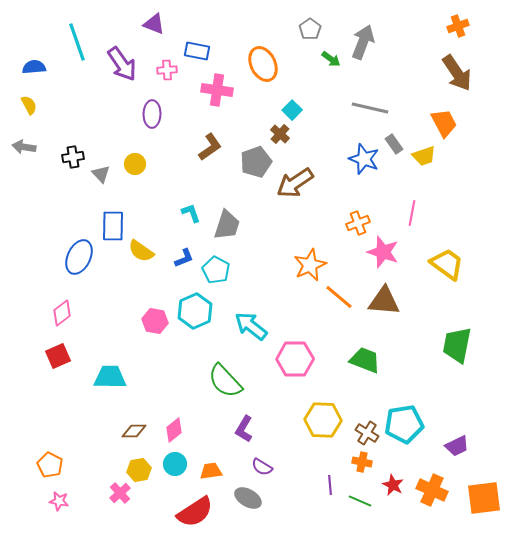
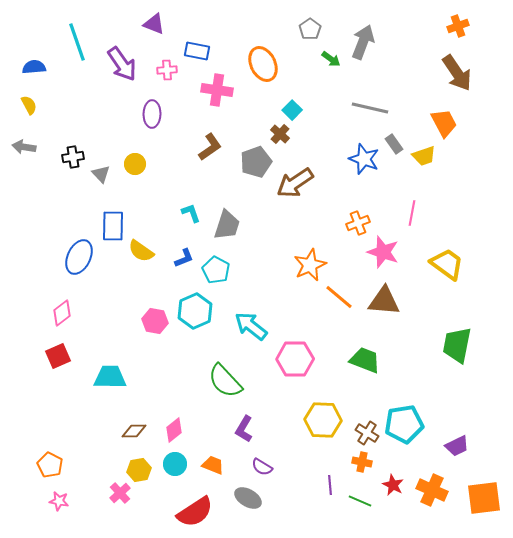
orange trapezoid at (211, 471): moved 2 px right, 6 px up; rotated 30 degrees clockwise
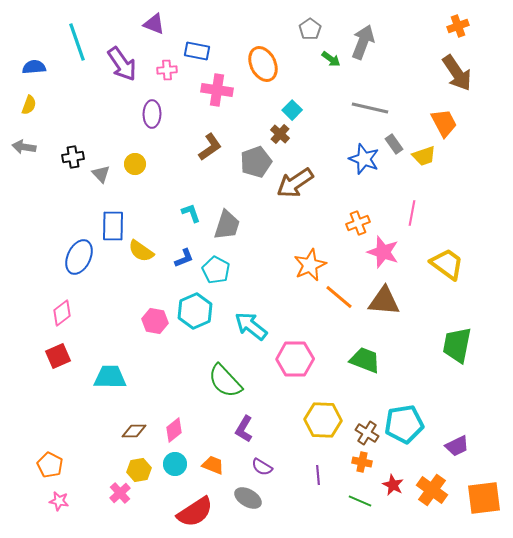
yellow semicircle at (29, 105): rotated 48 degrees clockwise
purple line at (330, 485): moved 12 px left, 10 px up
orange cross at (432, 490): rotated 12 degrees clockwise
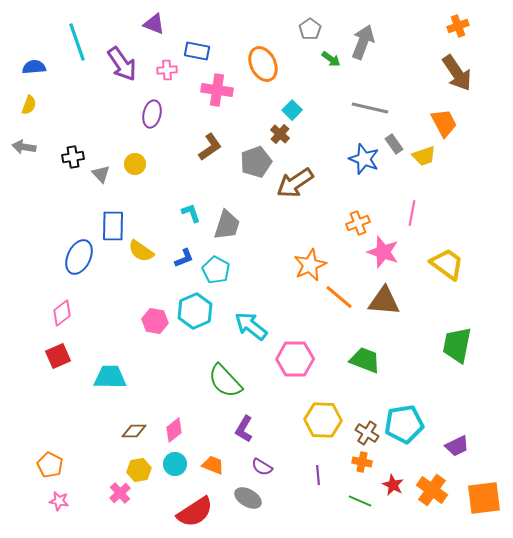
purple ellipse at (152, 114): rotated 12 degrees clockwise
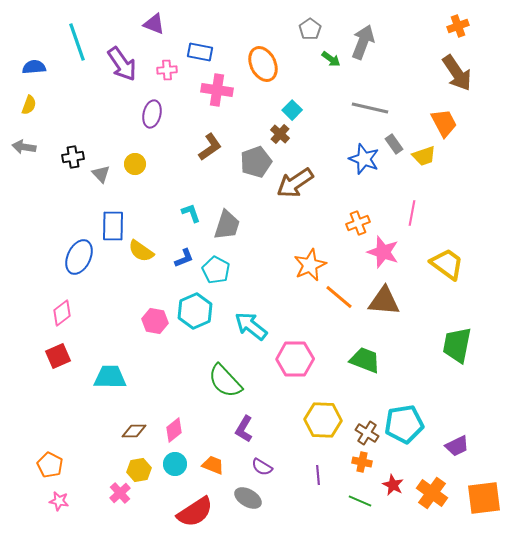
blue rectangle at (197, 51): moved 3 px right, 1 px down
orange cross at (432, 490): moved 3 px down
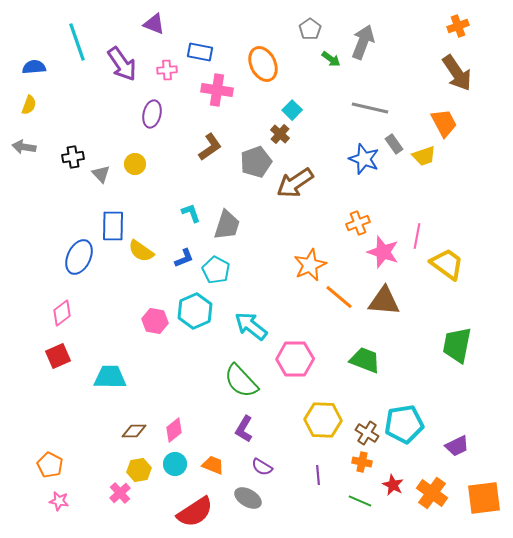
pink line at (412, 213): moved 5 px right, 23 px down
green semicircle at (225, 381): moved 16 px right
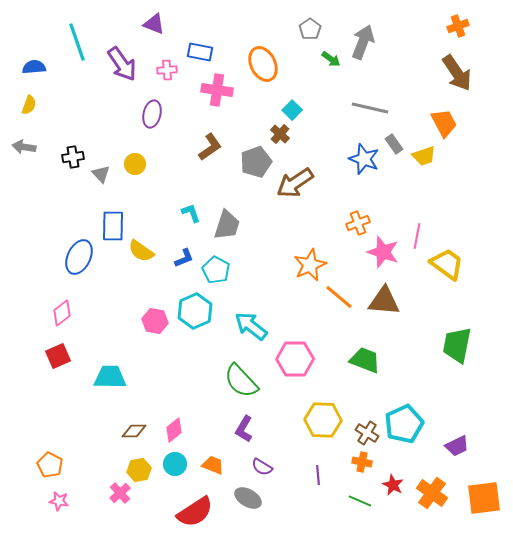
cyan pentagon at (404, 424): rotated 15 degrees counterclockwise
